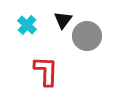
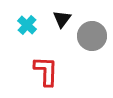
black triangle: moved 1 px left, 1 px up
gray circle: moved 5 px right
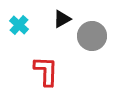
black triangle: rotated 24 degrees clockwise
cyan cross: moved 8 px left
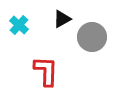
gray circle: moved 1 px down
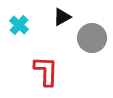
black triangle: moved 2 px up
gray circle: moved 1 px down
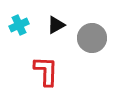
black triangle: moved 6 px left, 8 px down
cyan cross: rotated 24 degrees clockwise
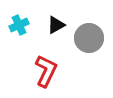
gray circle: moved 3 px left
red L-shape: rotated 24 degrees clockwise
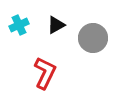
gray circle: moved 4 px right
red L-shape: moved 1 px left, 2 px down
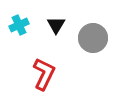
black triangle: rotated 30 degrees counterclockwise
red L-shape: moved 1 px left, 1 px down
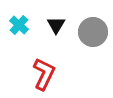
cyan cross: rotated 24 degrees counterclockwise
gray circle: moved 6 px up
